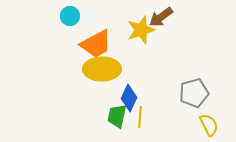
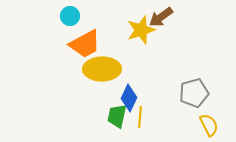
orange trapezoid: moved 11 px left
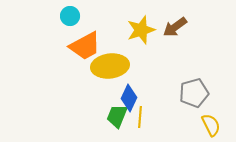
brown arrow: moved 14 px right, 10 px down
orange trapezoid: moved 2 px down
yellow ellipse: moved 8 px right, 3 px up; rotated 6 degrees counterclockwise
green trapezoid: rotated 10 degrees clockwise
yellow semicircle: moved 2 px right
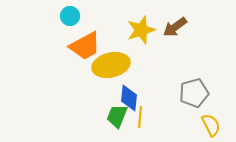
yellow ellipse: moved 1 px right, 1 px up; rotated 6 degrees counterclockwise
blue diamond: rotated 20 degrees counterclockwise
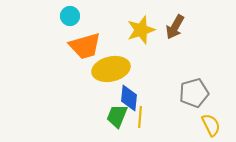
brown arrow: rotated 25 degrees counterclockwise
orange trapezoid: rotated 12 degrees clockwise
yellow ellipse: moved 4 px down
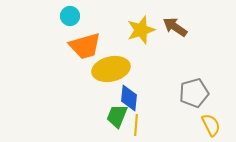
brown arrow: rotated 95 degrees clockwise
yellow line: moved 4 px left, 8 px down
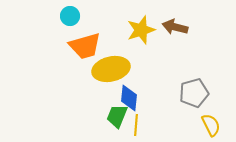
brown arrow: rotated 20 degrees counterclockwise
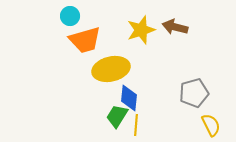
orange trapezoid: moved 6 px up
green trapezoid: rotated 10 degrees clockwise
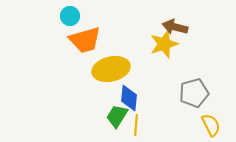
yellow star: moved 23 px right, 14 px down
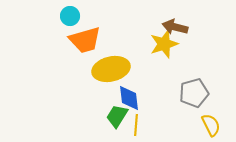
blue diamond: rotated 12 degrees counterclockwise
